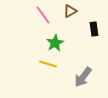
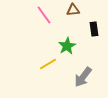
brown triangle: moved 3 px right, 1 px up; rotated 24 degrees clockwise
pink line: moved 1 px right
green star: moved 12 px right, 3 px down
yellow line: rotated 48 degrees counterclockwise
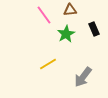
brown triangle: moved 3 px left
black rectangle: rotated 16 degrees counterclockwise
green star: moved 1 px left, 12 px up
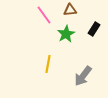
black rectangle: rotated 56 degrees clockwise
yellow line: rotated 48 degrees counterclockwise
gray arrow: moved 1 px up
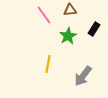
green star: moved 2 px right, 2 px down
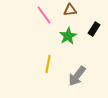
gray arrow: moved 6 px left
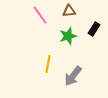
brown triangle: moved 1 px left, 1 px down
pink line: moved 4 px left
green star: rotated 12 degrees clockwise
gray arrow: moved 4 px left
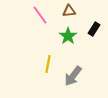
green star: rotated 18 degrees counterclockwise
